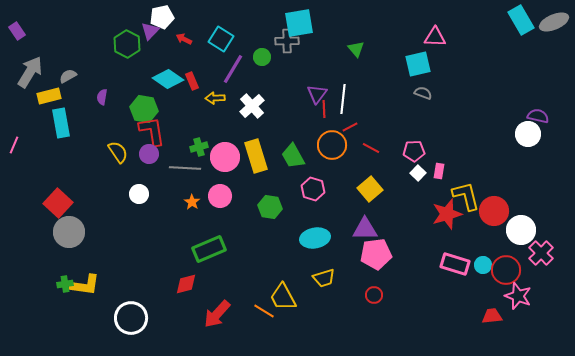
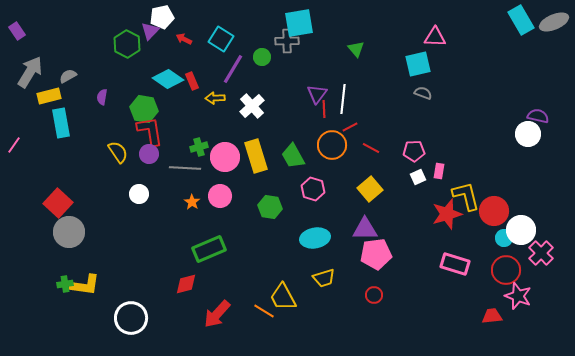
red L-shape at (152, 131): moved 2 px left
pink line at (14, 145): rotated 12 degrees clockwise
white square at (418, 173): moved 4 px down; rotated 21 degrees clockwise
cyan circle at (483, 265): moved 21 px right, 27 px up
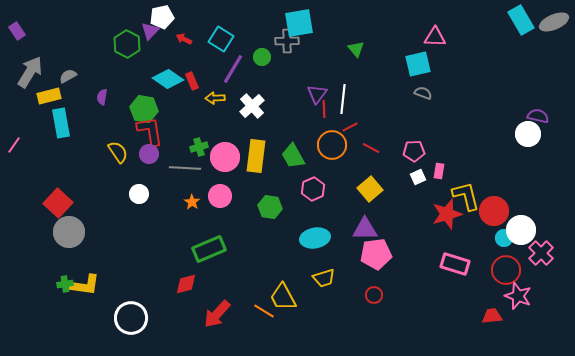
yellow rectangle at (256, 156): rotated 24 degrees clockwise
pink hexagon at (313, 189): rotated 20 degrees clockwise
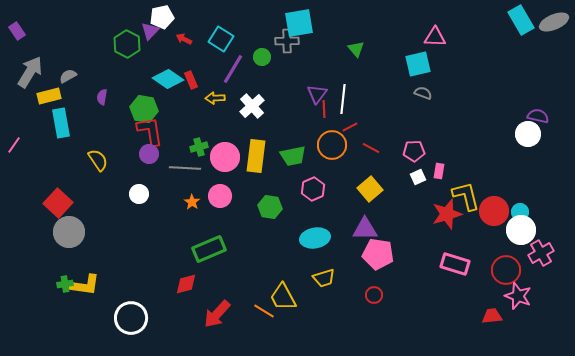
red rectangle at (192, 81): moved 1 px left, 1 px up
yellow semicircle at (118, 152): moved 20 px left, 8 px down
green trapezoid at (293, 156): rotated 72 degrees counterclockwise
cyan circle at (504, 238): moved 16 px right, 26 px up
pink cross at (541, 253): rotated 15 degrees clockwise
pink pentagon at (376, 254): moved 2 px right; rotated 16 degrees clockwise
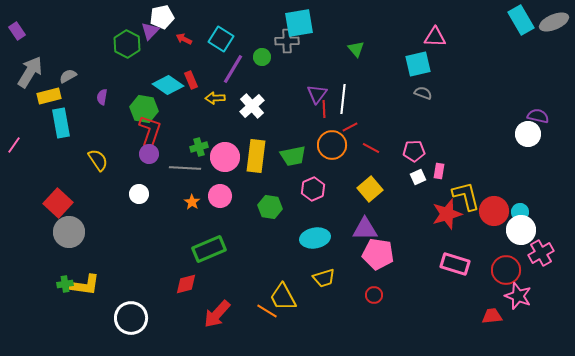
cyan diamond at (168, 79): moved 6 px down
red L-shape at (150, 131): rotated 28 degrees clockwise
orange line at (264, 311): moved 3 px right
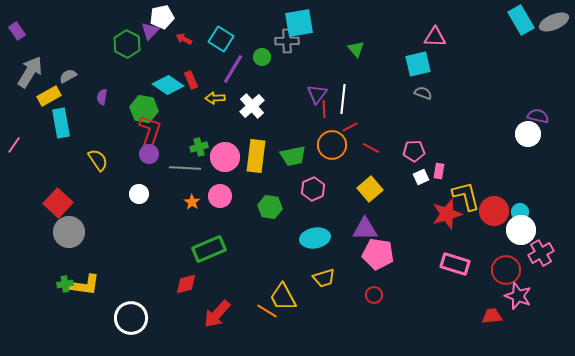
yellow rectangle at (49, 96): rotated 15 degrees counterclockwise
white square at (418, 177): moved 3 px right
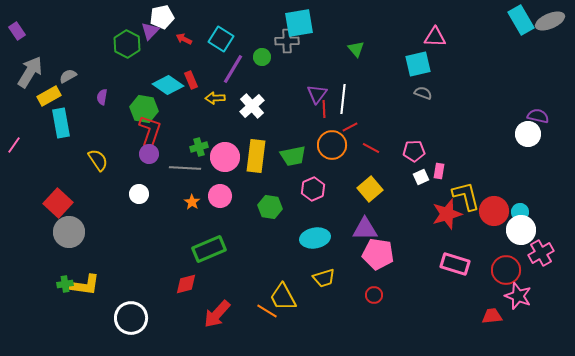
gray ellipse at (554, 22): moved 4 px left, 1 px up
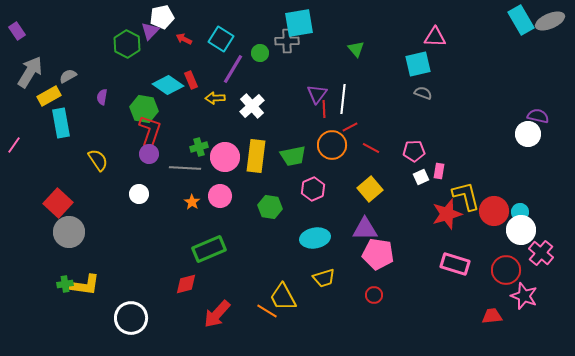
green circle at (262, 57): moved 2 px left, 4 px up
pink cross at (541, 253): rotated 20 degrees counterclockwise
pink star at (518, 296): moved 6 px right
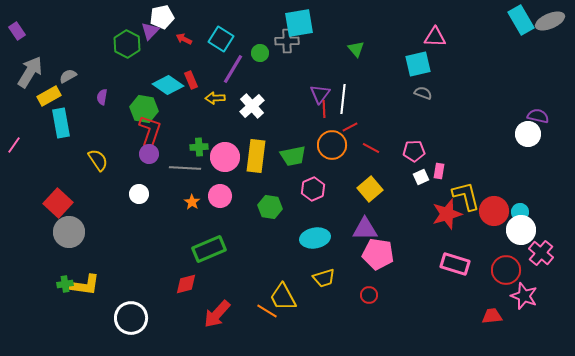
purple triangle at (317, 94): moved 3 px right
green cross at (199, 147): rotated 12 degrees clockwise
red circle at (374, 295): moved 5 px left
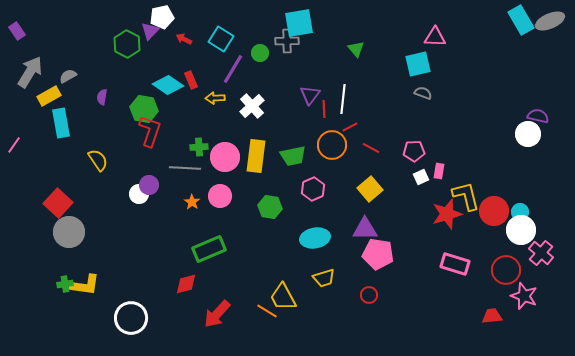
purple triangle at (320, 94): moved 10 px left, 1 px down
purple circle at (149, 154): moved 31 px down
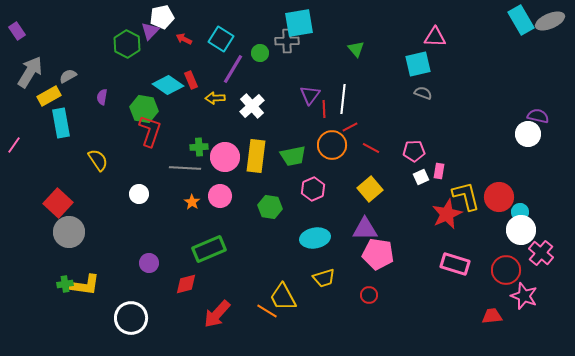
purple circle at (149, 185): moved 78 px down
red circle at (494, 211): moved 5 px right, 14 px up
red star at (447, 214): rotated 8 degrees counterclockwise
